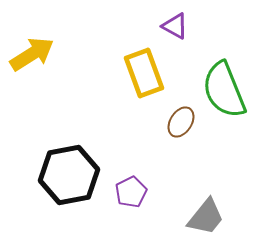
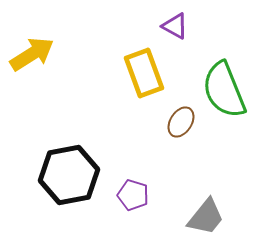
purple pentagon: moved 2 px right, 3 px down; rotated 28 degrees counterclockwise
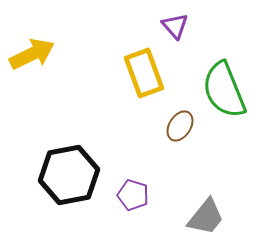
purple triangle: rotated 20 degrees clockwise
yellow arrow: rotated 6 degrees clockwise
brown ellipse: moved 1 px left, 4 px down
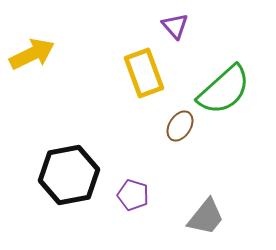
green semicircle: rotated 110 degrees counterclockwise
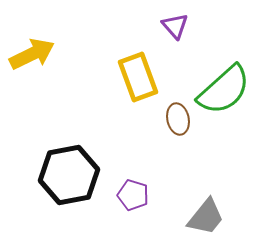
yellow rectangle: moved 6 px left, 4 px down
brown ellipse: moved 2 px left, 7 px up; rotated 44 degrees counterclockwise
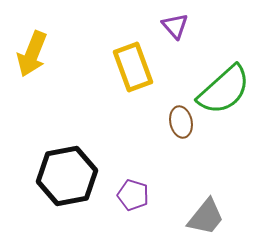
yellow arrow: rotated 138 degrees clockwise
yellow rectangle: moved 5 px left, 10 px up
brown ellipse: moved 3 px right, 3 px down
black hexagon: moved 2 px left, 1 px down
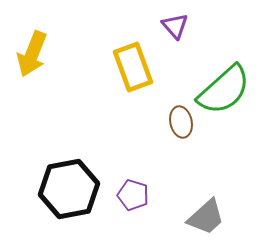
black hexagon: moved 2 px right, 13 px down
gray trapezoid: rotated 9 degrees clockwise
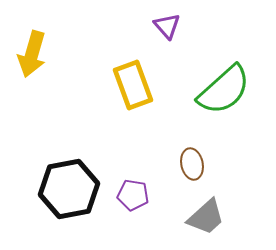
purple triangle: moved 8 px left
yellow arrow: rotated 6 degrees counterclockwise
yellow rectangle: moved 18 px down
brown ellipse: moved 11 px right, 42 px down
purple pentagon: rotated 8 degrees counterclockwise
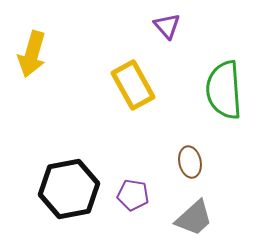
yellow rectangle: rotated 9 degrees counterclockwise
green semicircle: rotated 128 degrees clockwise
brown ellipse: moved 2 px left, 2 px up
gray trapezoid: moved 12 px left, 1 px down
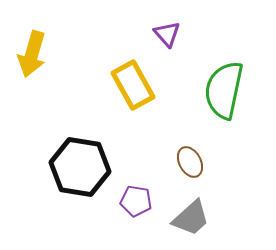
purple triangle: moved 8 px down
green semicircle: rotated 16 degrees clockwise
brown ellipse: rotated 16 degrees counterclockwise
black hexagon: moved 11 px right, 22 px up; rotated 20 degrees clockwise
purple pentagon: moved 3 px right, 6 px down
gray trapezoid: moved 3 px left
